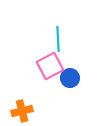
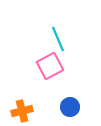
cyan line: rotated 20 degrees counterclockwise
blue circle: moved 29 px down
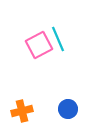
pink square: moved 11 px left, 21 px up
blue circle: moved 2 px left, 2 px down
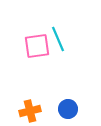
pink square: moved 2 px left, 1 px down; rotated 20 degrees clockwise
orange cross: moved 8 px right
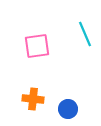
cyan line: moved 27 px right, 5 px up
orange cross: moved 3 px right, 12 px up; rotated 20 degrees clockwise
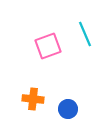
pink square: moved 11 px right; rotated 12 degrees counterclockwise
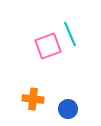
cyan line: moved 15 px left
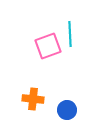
cyan line: rotated 20 degrees clockwise
blue circle: moved 1 px left, 1 px down
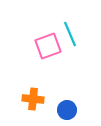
cyan line: rotated 20 degrees counterclockwise
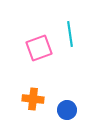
cyan line: rotated 15 degrees clockwise
pink square: moved 9 px left, 2 px down
